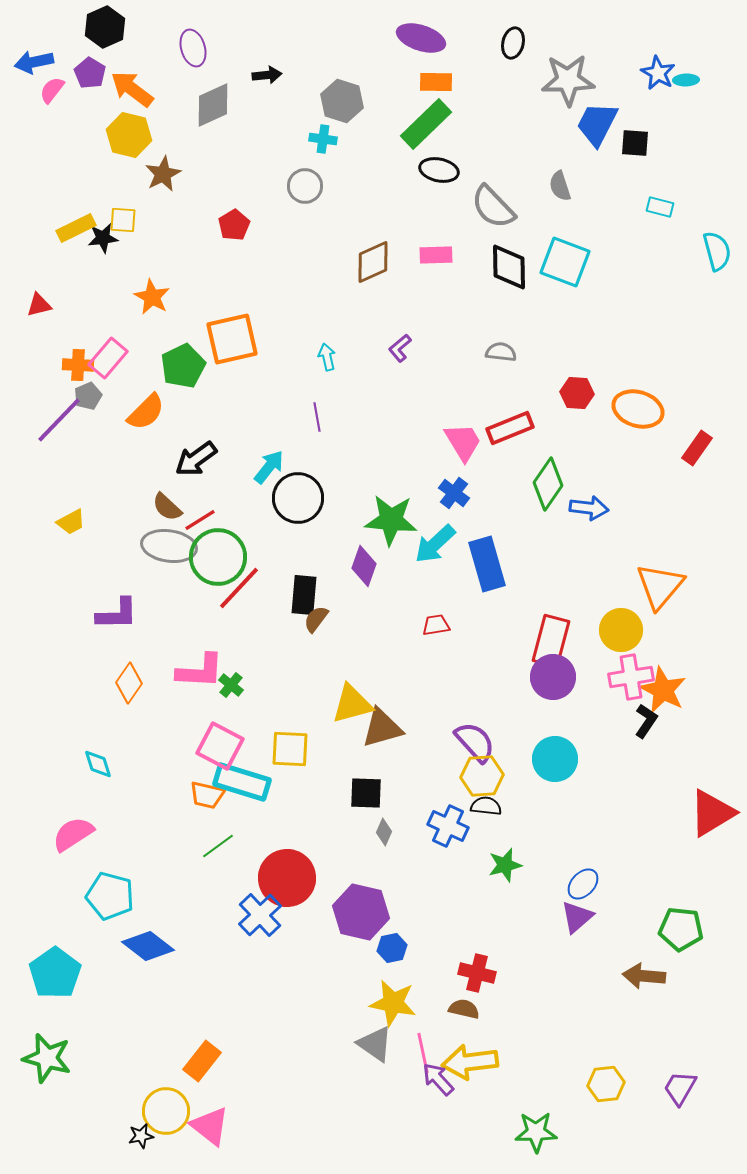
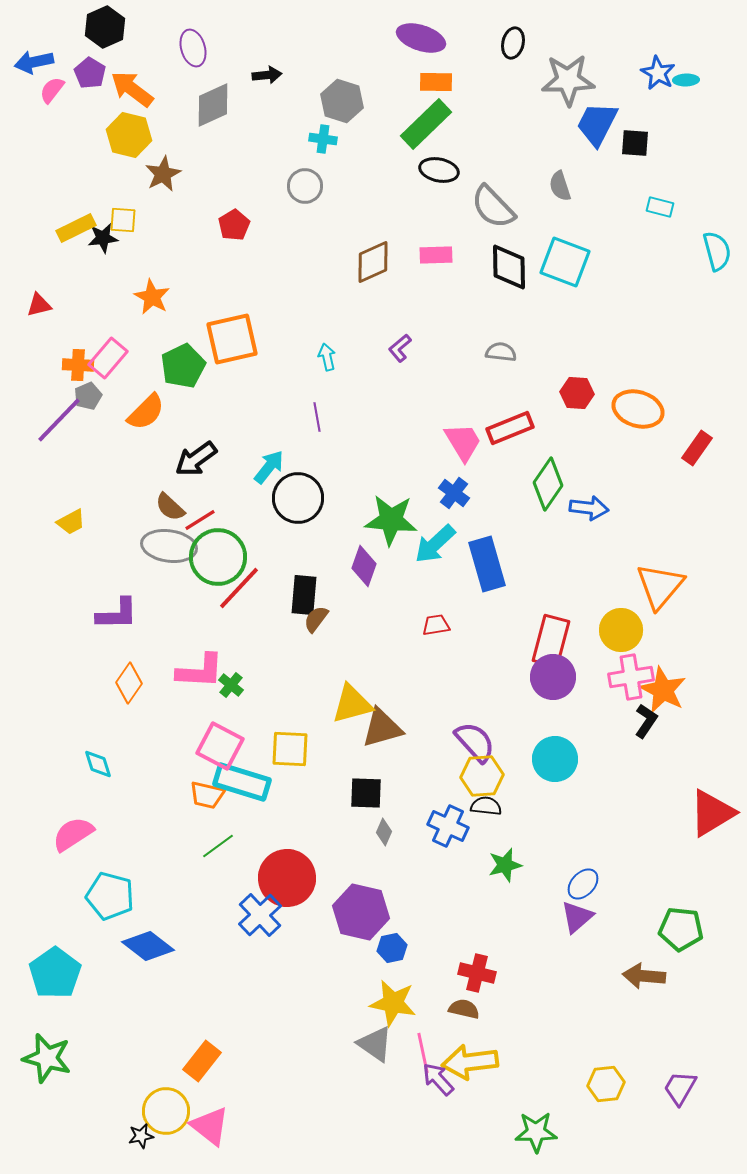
brown semicircle at (167, 507): moved 3 px right
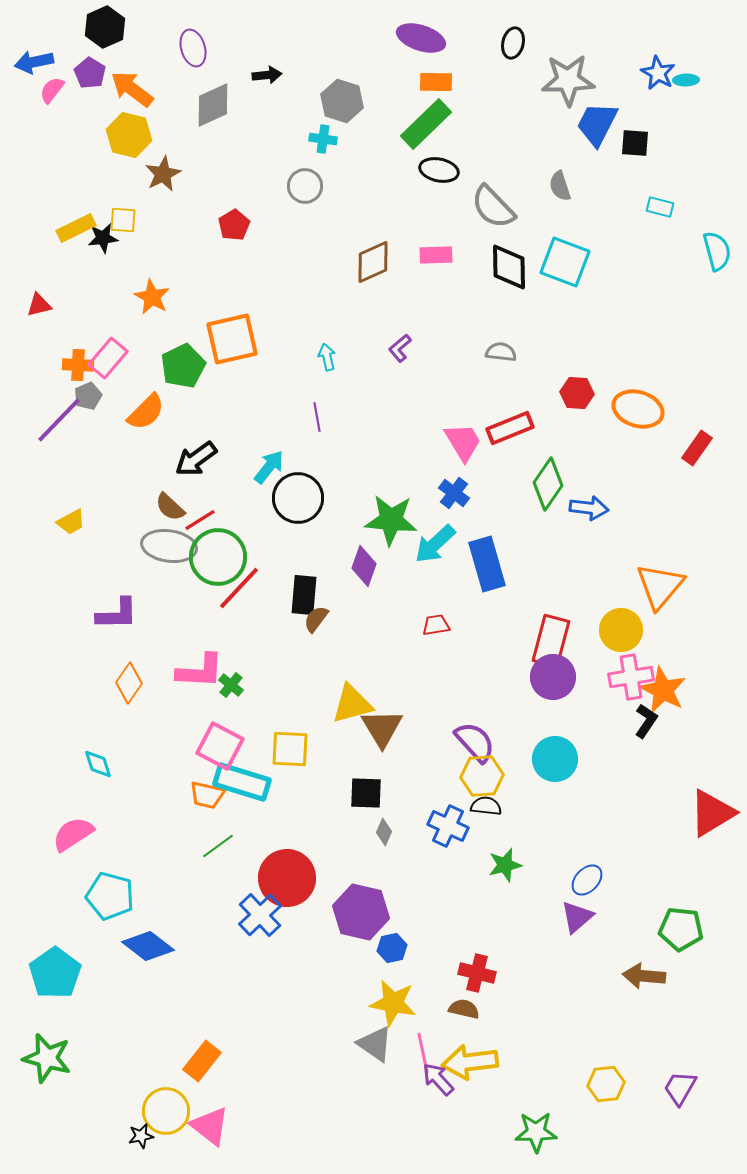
brown triangle at (382, 728): rotated 45 degrees counterclockwise
blue ellipse at (583, 884): moved 4 px right, 4 px up
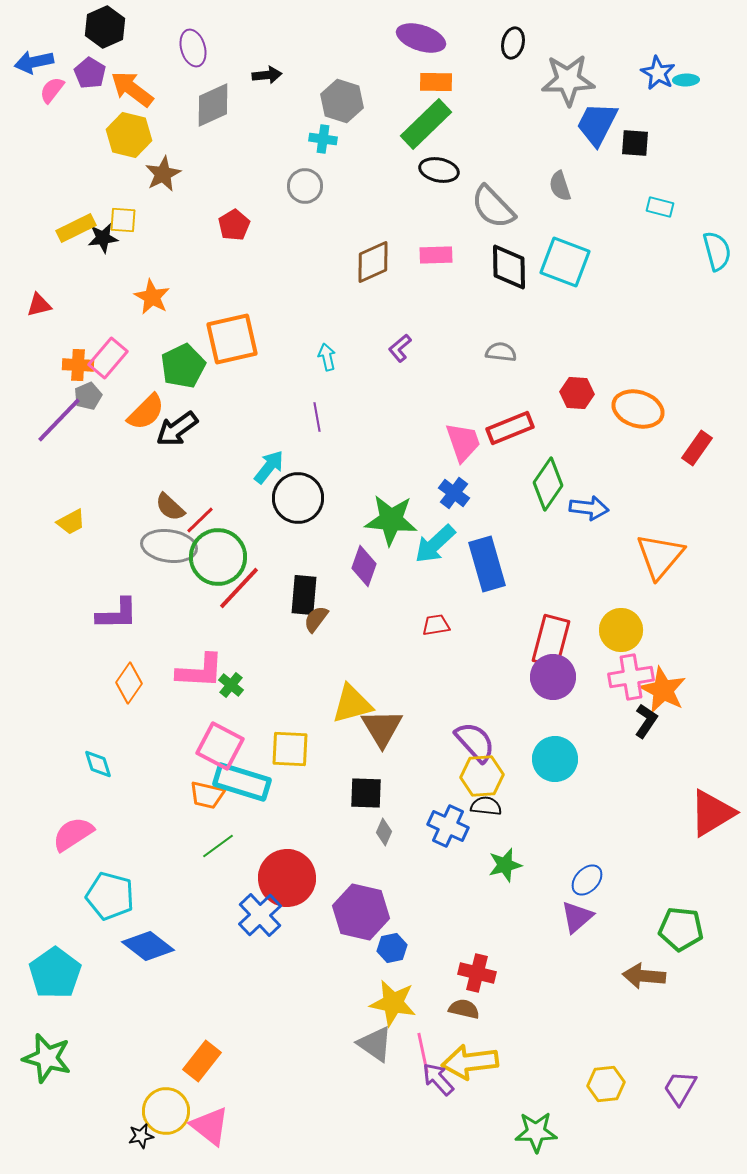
pink trapezoid at (463, 442): rotated 12 degrees clockwise
black arrow at (196, 459): moved 19 px left, 30 px up
red line at (200, 520): rotated 12 degrees counterclockwise
orange triangle at (660, 586): moved 30 px up
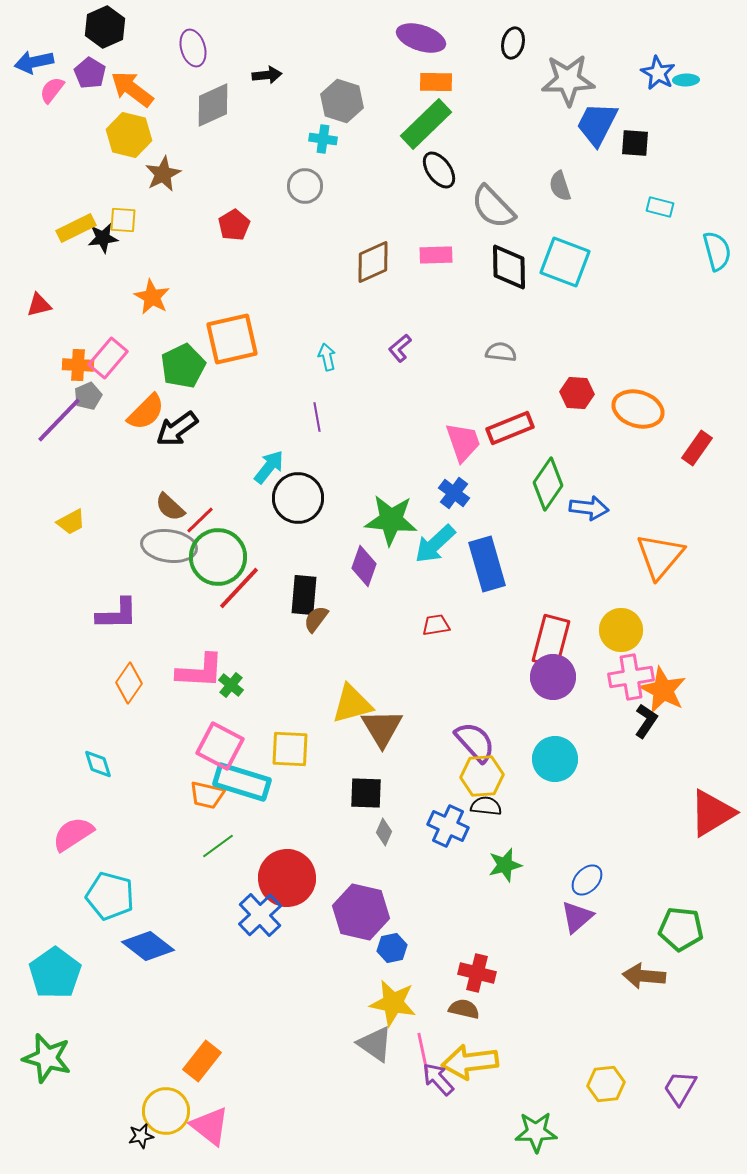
black ellipse at (439, 170): rotated 42 degrees clockwise
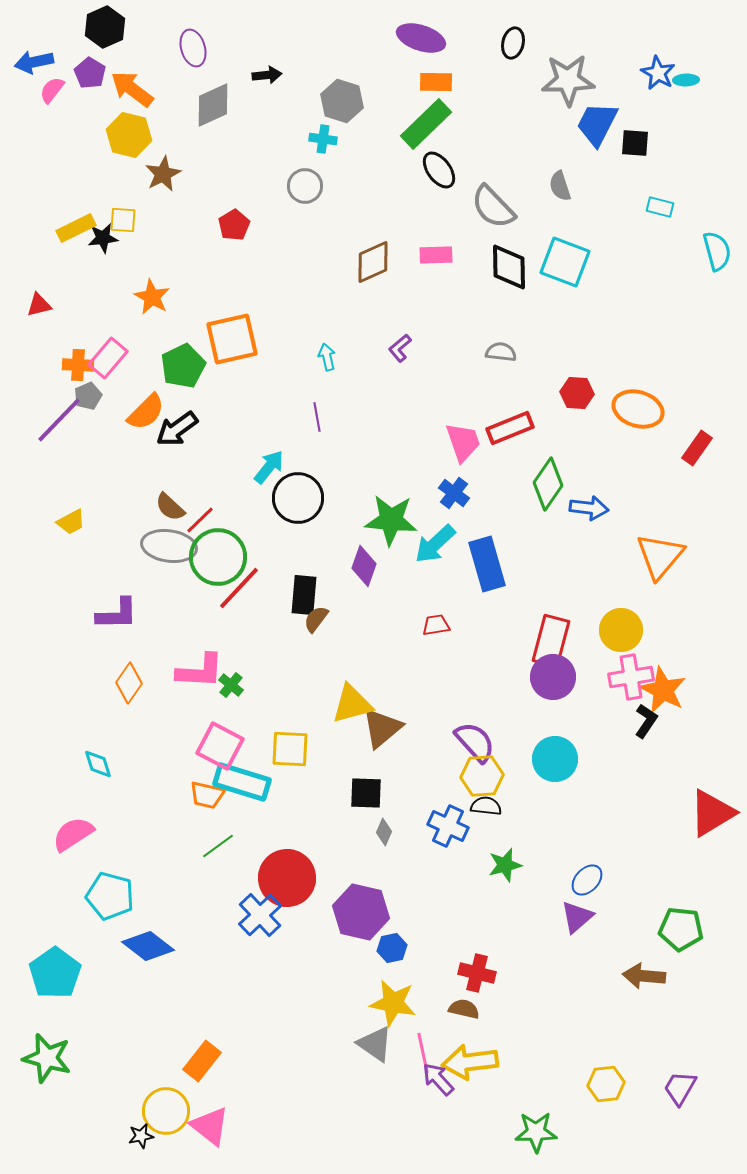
brown triangle at (382, 728): rotated 21 degrees clockwise
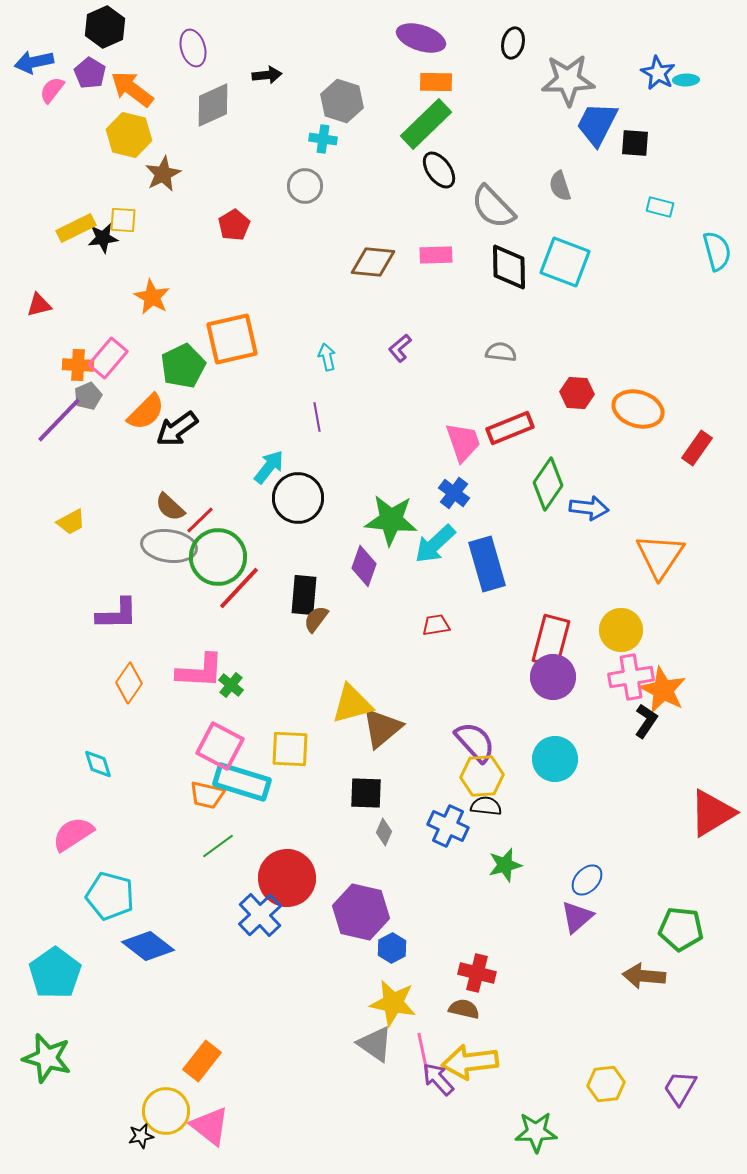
brown diamond at (373, 262): rotated 30 degrees clockwise
orange triangle at (660, 556): rotated 6 degrees counterclockwise
blue hexagon at (392, 948): rotated 16 degrees counterclockwise
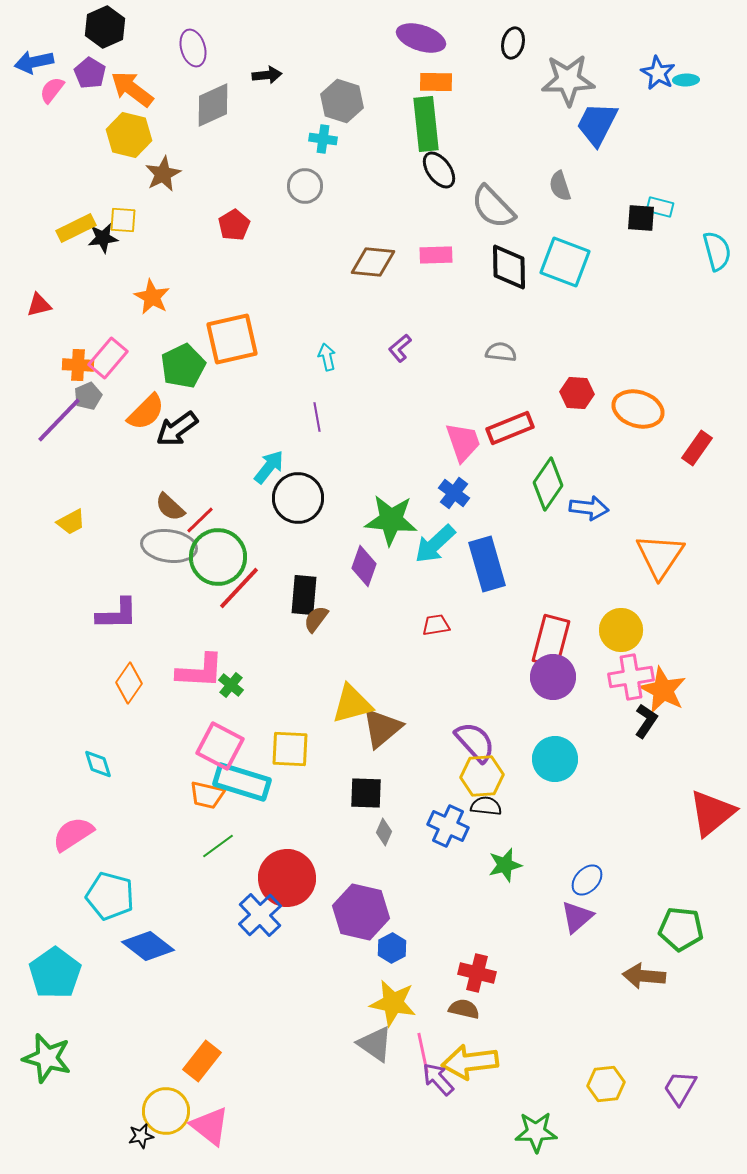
green rectangle at (426, 124): rotated 52 degrees counterclockwise
black square at (635, 143): moved 6 px right, 75 px down
red triangle at (712, 813): rotated 8 degrees counterclockwise
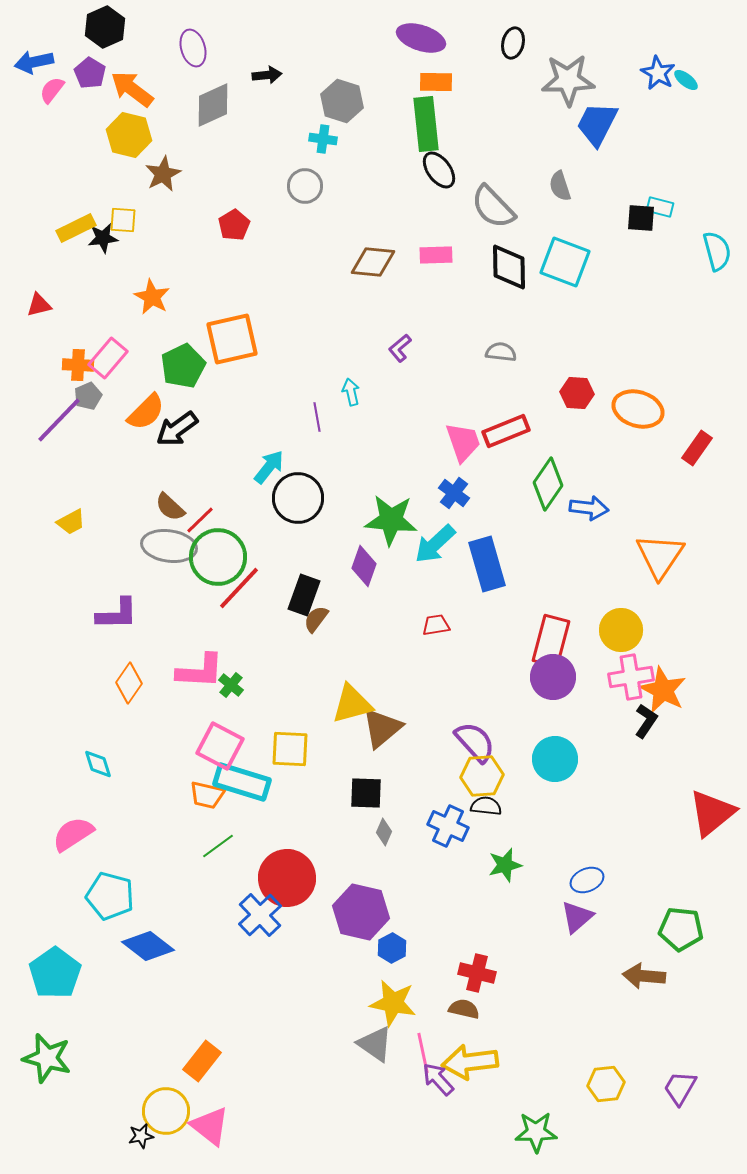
cyan ellipse at (686, 80): rotated 40 degrees clockwise
cyan arrow at (327, 357): moved 24 px right, 35 px down
red rectangle at (510, 428): moved 4 px left, 3 px down
black rectangle at (304, 595): rotated 15 degrees clockwise
blue ellipse at (587, 880): rotated 24 degrees clockwise
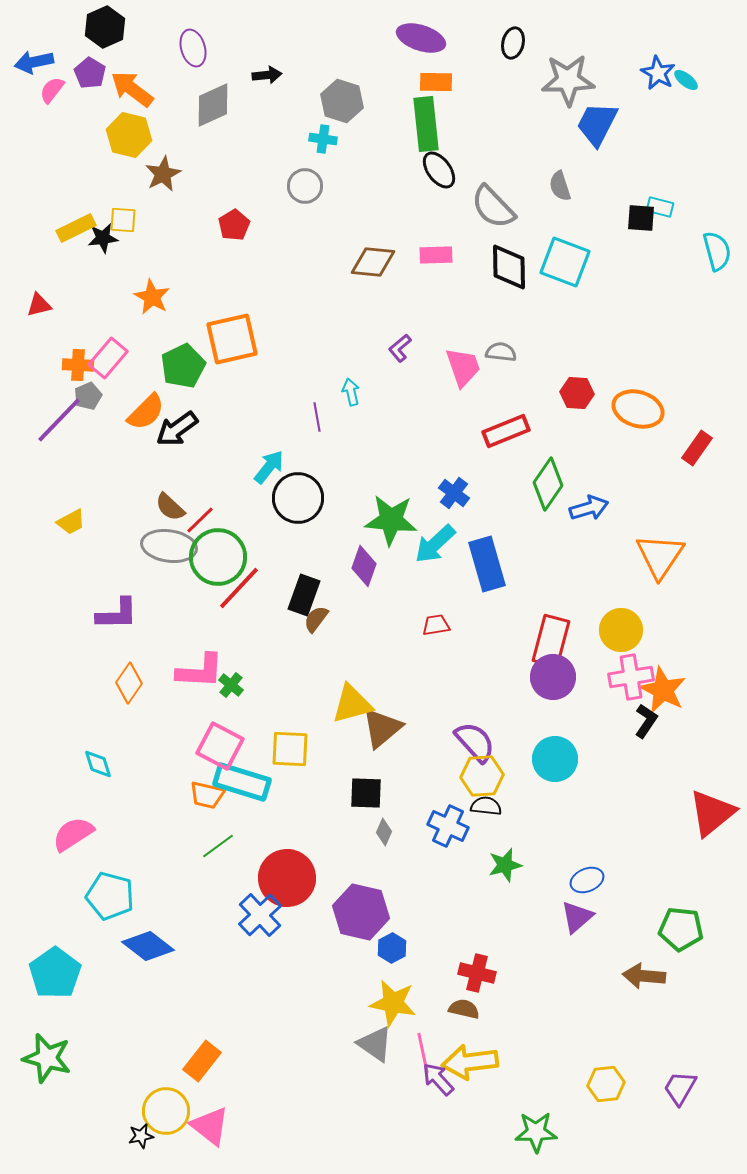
pink trapezoid at (463, 442): moved 75 px up
blue arrow at (589, 508): rotated 24 degrees counterclockwise
